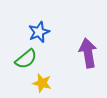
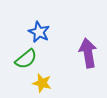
blue star: rotated 25 degrees counterclockwise
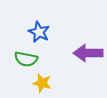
purple arrow: rotated 80 degrees counterclockwise
green semicircle: rotated 50 degrees clockwise
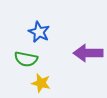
yellow star: moved 1 px left
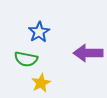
blue star: rotated 15 degrees clockwise
yellow star: rotated 30 degrees clockwise
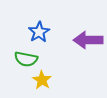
purple arrow: moved 13 px up
yellow star: moved 1 px right, 3 px up; rotated 12 degrees counterclockwise
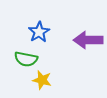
yellow star: rotated 18 degrees counterclockwise
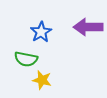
blue star: moved 2 px right
purple arrow: moved 13 px up
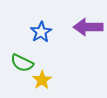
green semicircle: moved 4 px left, 4 px down; rotated 15 degrees clockwise
yellow star: rotated 24 degrees clockwise
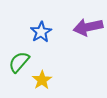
purple arrow: rotated 12 degrees counterclockwise
green semicircle: moved 3 px left, 1 px up; rotated 105 degrees clockwise
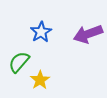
purple arrow: moved 7 px down; rotated 8 degrees counterclockwise
yellow star: moved 2 px left
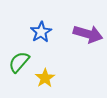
purple arrow: rotated 144 degrees counterclockwise
yellow star: moved 5 px right, 2 px up
